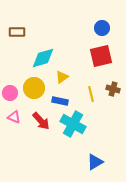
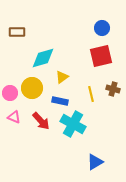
yellow circle: moved 2 px left
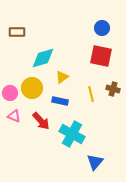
red square: rotated 25 degrees clockwise
pink triangle: moved 1 px up
cyan cross: moved 1 px left, 10 px down
blue triangle: rotated 18 degrees counterclockwise
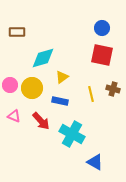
red square: moved 1 px right, 1 px up
pink circle: moved 8 px up
blue triangle: rotated 42 degrees counterclockwise
